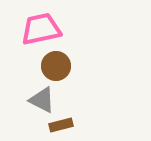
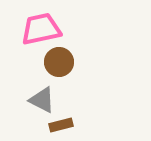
brown circle: moved 3 px right, 4 px up
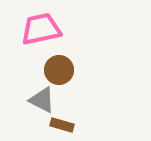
brown circle: moved 8 px down
brown rectangle: moved 1 px right; rotated 30 degrees clockwise
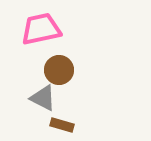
gray triangle: moved 1 px right, 2 px up
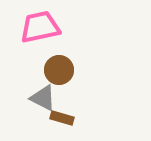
pink trapezoid: moved 1 px left, 2 px up
brown rectangle: moved 7 px up
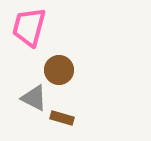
pink trapezoid: moved 11 px left; rotated 63 degrees counterclockwise
gray triangle: moved 9 px left
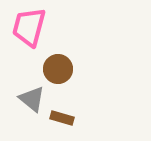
brown circle: moved 1 px left, 1 px up
gray triangle: moved 2 px left, 1 px down; rotated 12 degrees clockwise
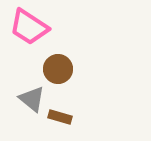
pink trapezoid: rotated 72 degrees counterclockwise
brown rectangle: moved 2 px left, 1 px up
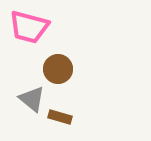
pink trapezoid: rotated 18 degrees counterclockwise
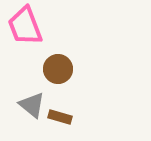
pink trapezoid: moved 4 px left, 1 px up; rotated 54 degrees clockwise
gray triangle: moved 6 px down
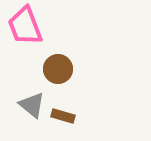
brown rectangle: moved 3 px right, 1 px up
